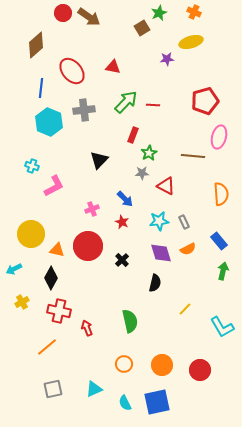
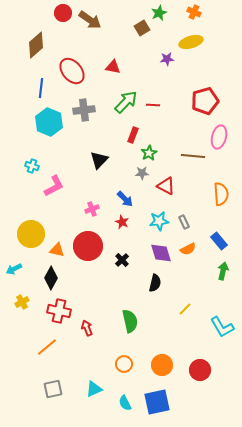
brown arrow at (89, 17): moved 1 px right, 3 px down
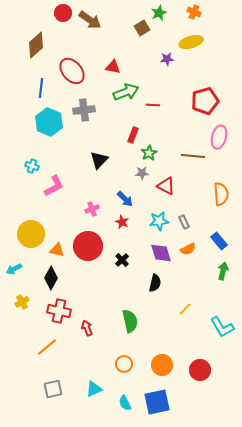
green arrow at (126, 102): moved 10 px up; rotated 25 degrees clockwise
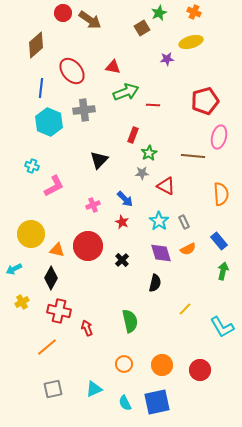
pink cross at (92, 209): moved 1 px right, 4 px up
cyan star at (159, 221): rotated 30 degrees counterclockwise
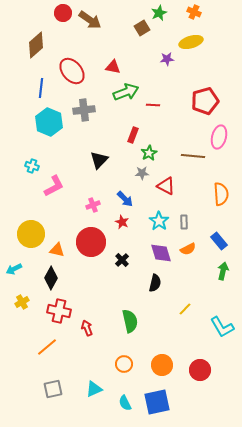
gray rectangle at (184, 222): rotated 24 degrees clockwise
red circle at (88, 246): moved 3 px right, 4 px up
